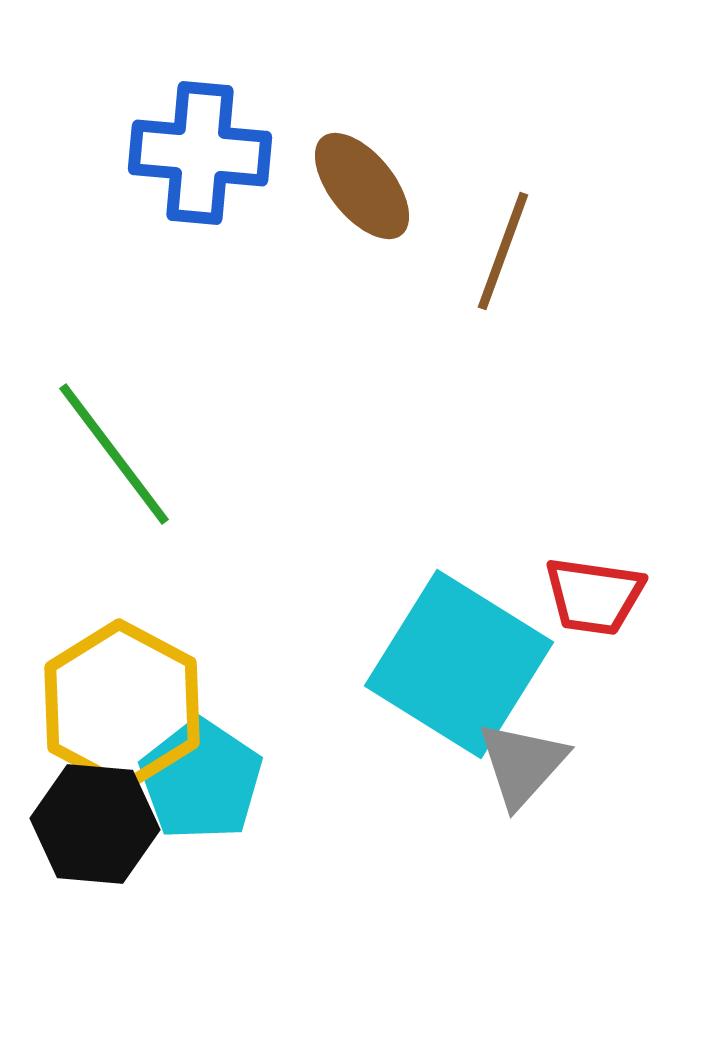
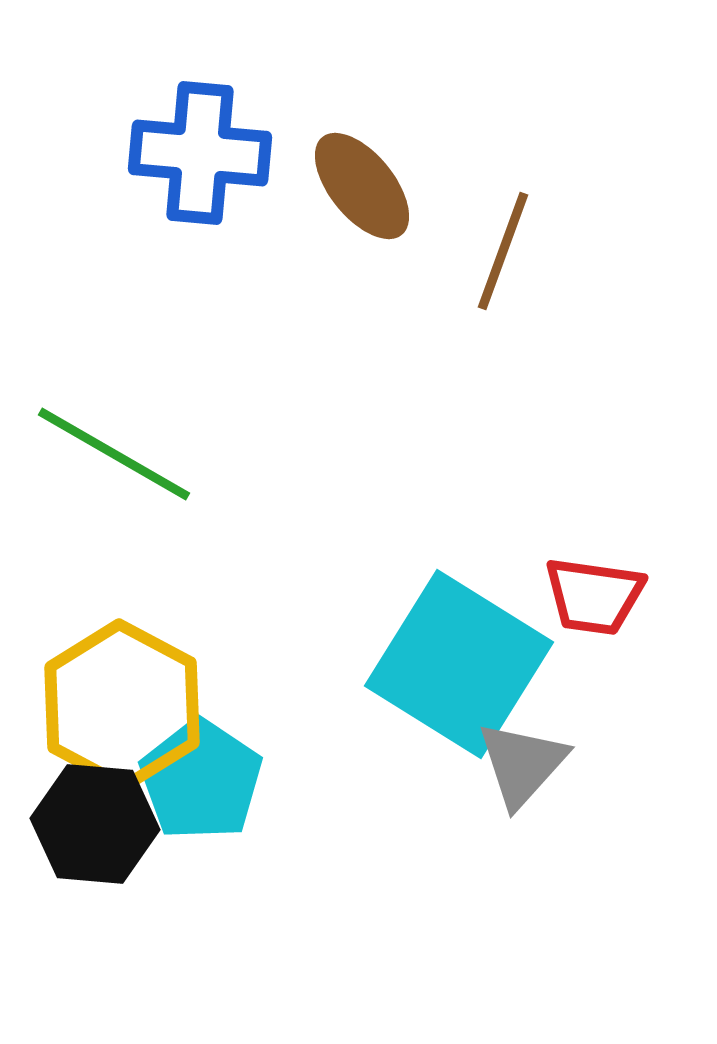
green line: rotated 23 degrees counterclockwise
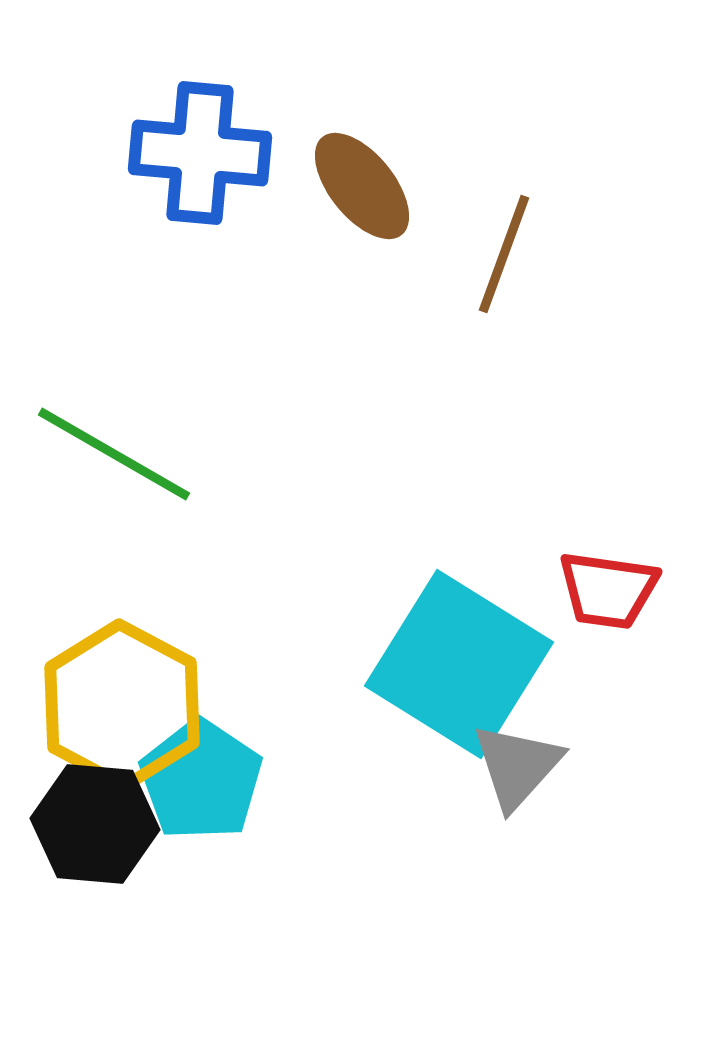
brown line: moved 1 px right, 3 px down
red trapezoid: moved 14 px right, 6 px up
gray triangle: moved 5 px left, 2 px down
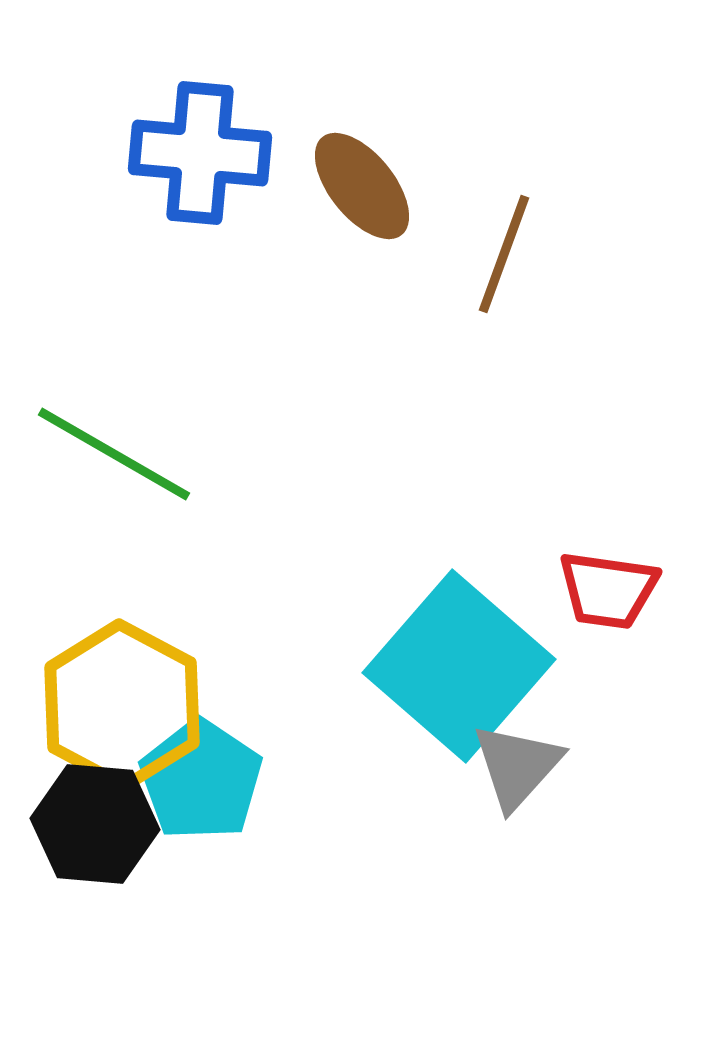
cyan square: moved 2 px down; rotated 9 degrees clockwise
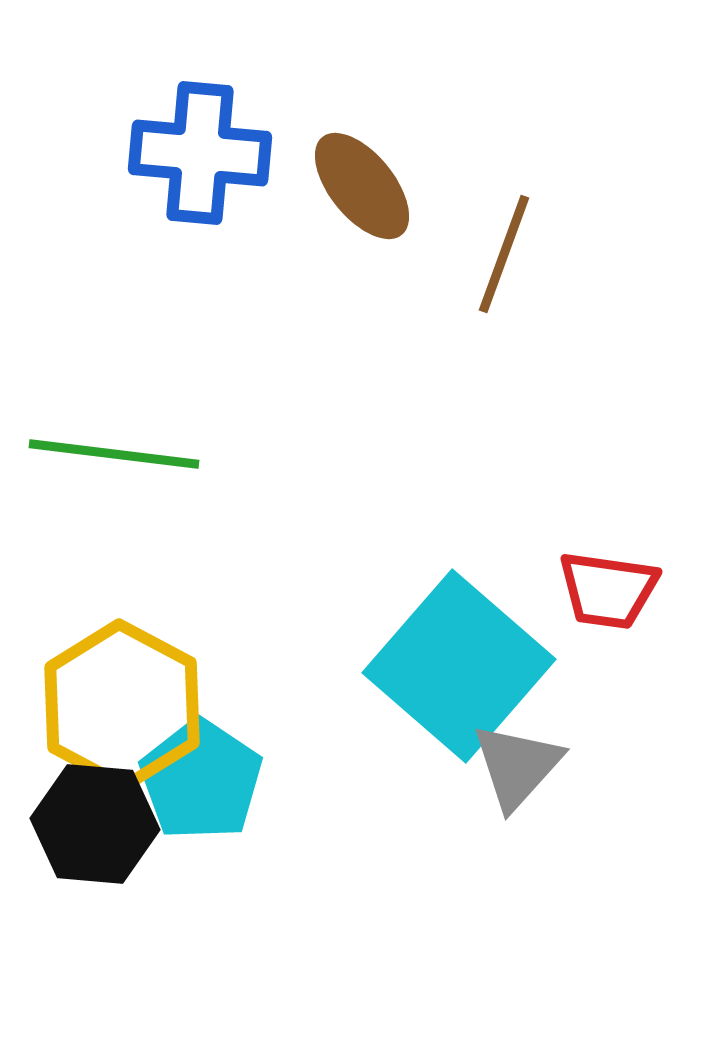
green line: rotated 23 degrees counterclockwise
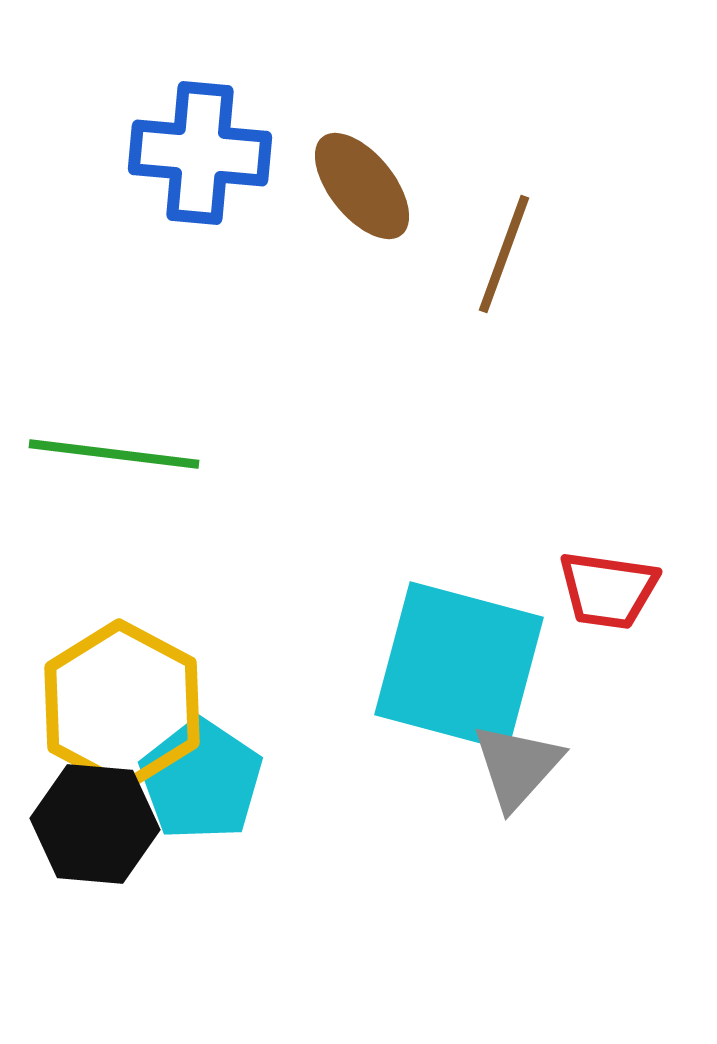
cyan square: rotated 26 degrees counterclockwise
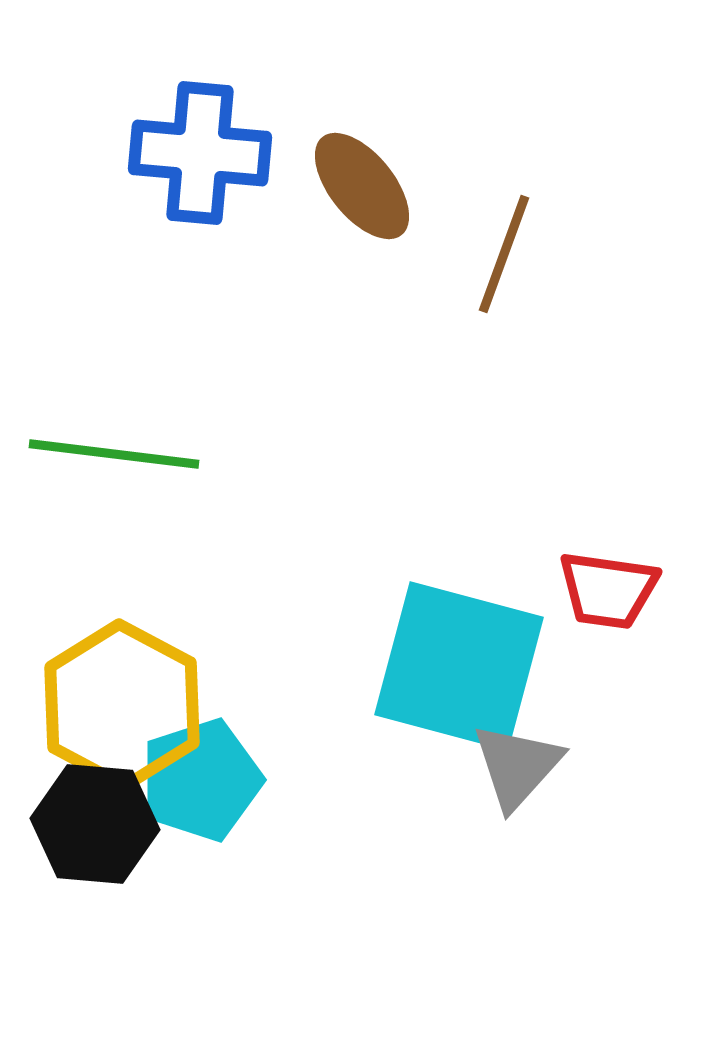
cyan pentagon: rotated 20 degrees clockwise
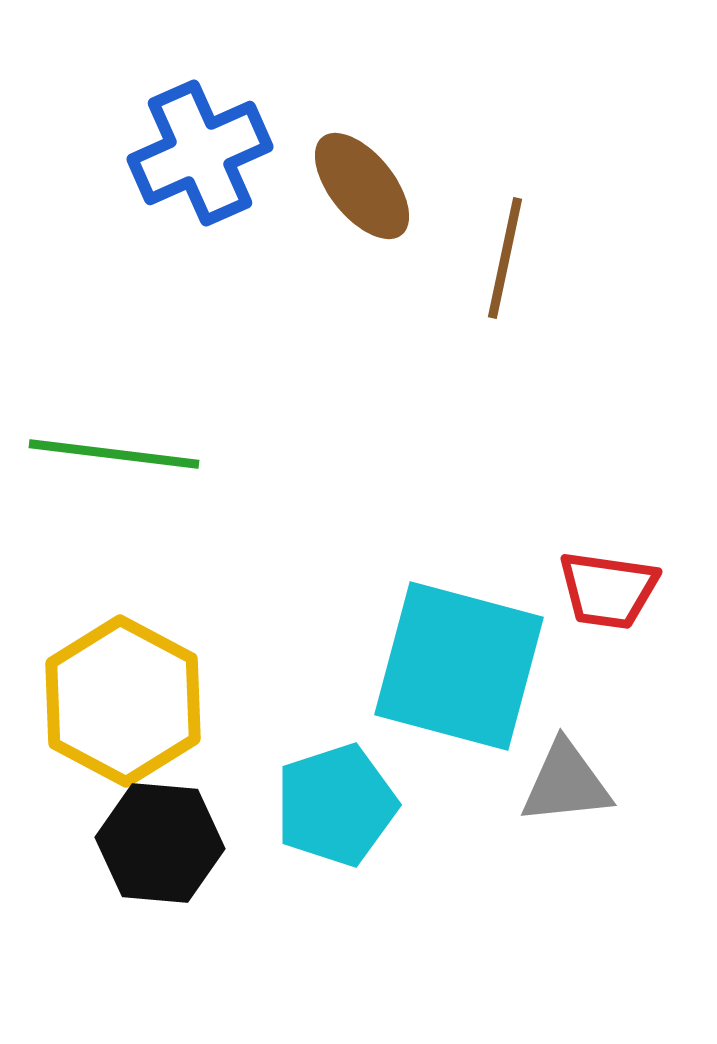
blue cross: rotated 29 degrees counterclockwise
brown line: moved 1 px right, 4 px down; rotated 8 degrees counterclockwise
yellow hexagon: moved 1 px right, 4 px up
gray triangle: moved 49 px right, 17 px down; rotated 42 degrees clockwise
cyan pentagon: moved 135 px right, 25 px down
black hexagon: moved 65 px right, 19 px down
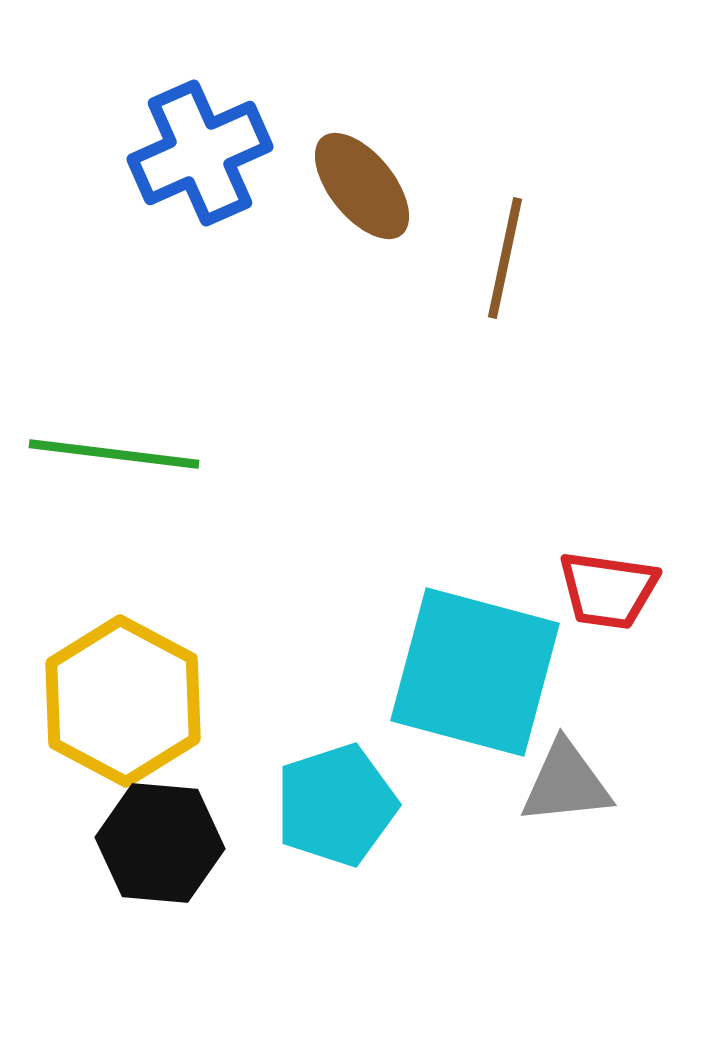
cyan square: moved 16 px right, 6 px down
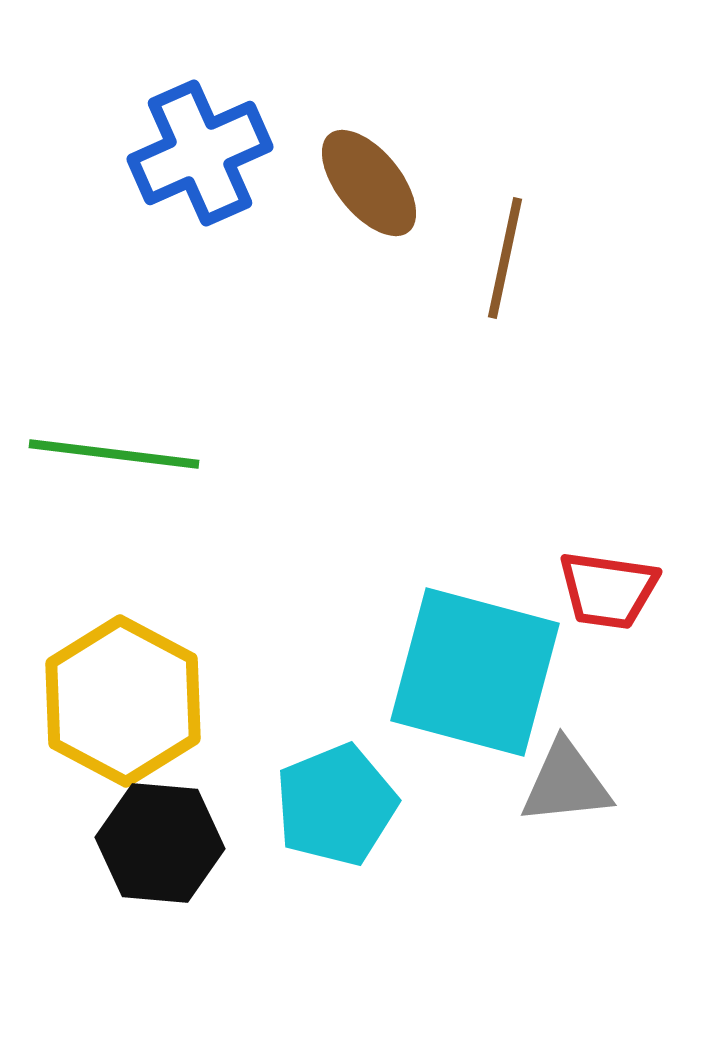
brown ellipse: moved 7 px right, 3 px up
cyan pentagon: rotated 4 degrees counterclockwise
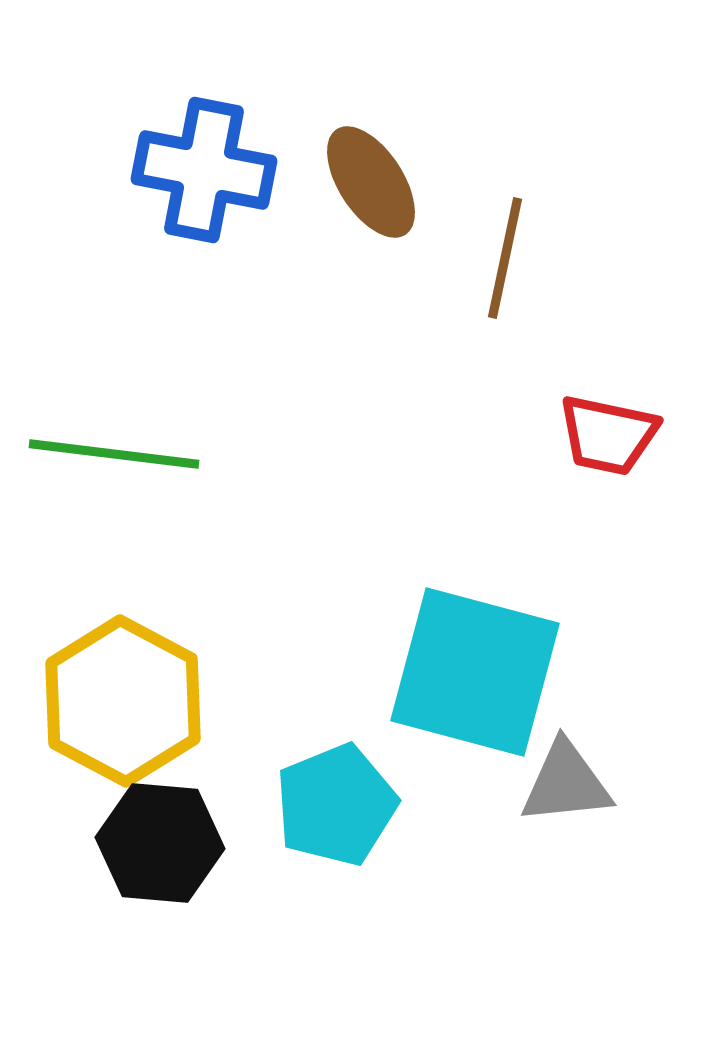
blue cross: moved 4 px right, 17 px down; rotated 35 degrees clockwise
brown ellipse: moved 2 px right, 1 px up; rotated 6 degrees clockwise
red trapezoid: moved 155 px up; rotated 4 degrees clockwise
